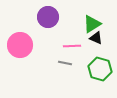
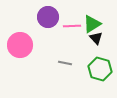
black triangle: rotated 24 degrees clockwise
pink line: moved 20 px up
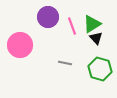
pink line: rotated 72 degrees clockwise
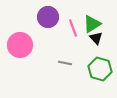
pink line: moved 1 px right, 2 px down
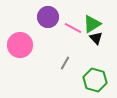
pink line: rotated 42 degrees counterclockwise
gray line: rotated 72 degrees counterclockwise
green hexagon: moved 5 px left, 11 px down
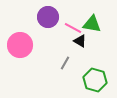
green triangle: rotated 42 degrees clockwise
black triangle: moved 16 px left, 3 px down; rotated 16 degrees counterclockwise
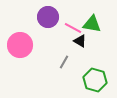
gray line: moved 1 px left, 1 px up
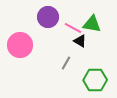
gray line: moved 2 px right, 1 px down
green hexagon: rotated 15 degrees counterclockwise
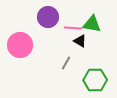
pink line: rotated 24 degrees counterclockwise
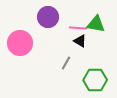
green triangle: moved 4 px right
pink line: moved 5 px right
pink circle: moved 2 px up
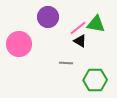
pink line: rotated 42 degrees counterclockwise
pink circle: moved 1 px left, 1 px down
gray line: rotated 64 degrees clockwise
